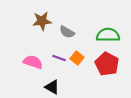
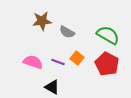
green semicircle: rotated 30 degrees clockwise
purple line: moved 1 px left, 4 px down
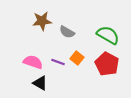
black triangle: moved 12 px left, 4 px up
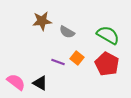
pink semicircle: moved 17 px left, 20 px down; rotated 18 degrees clockwise
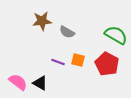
green semicircle: moved 8 px right
orange square: moved 1 px right, 2 px down; rotated 24 degrees counterclockwise
pink semicircle: moved 2 px right
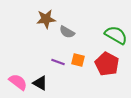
brown star: moved 4 px right, 2 px up
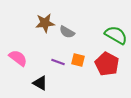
brown star: moved 1 px left, 4 px down
pink semicircle: moved 24 px up
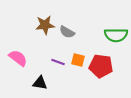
brown star: moved 2 px down
green semicircle: rotated 150 degrees clockwise
red pentagon: moved 6 px left, 2 px down; rotated 20 degrees counterclockwise
black triangle: rotated 21 degrees counterclockwise
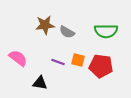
green semicircle: moved 10 px left, 4 px up
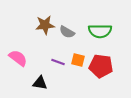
green semicircle: moved 6 px left
